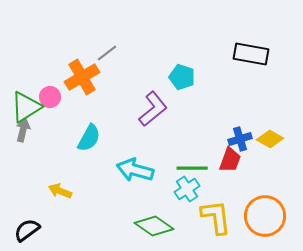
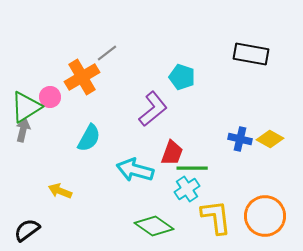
blue cross: rotated 30 degrees clockwise
red trapezoid: moved 58 px left, 7 px up
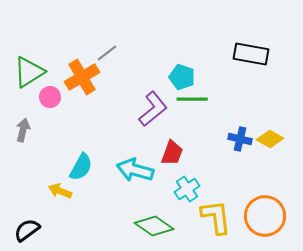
green triangle: moved 3 px right, 35 px up
cyan semicircle: moved 8 px left, 29 px down
green line: moved 69 px up
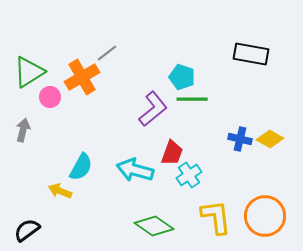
cyan cross: moved 2 px right, 14 px up
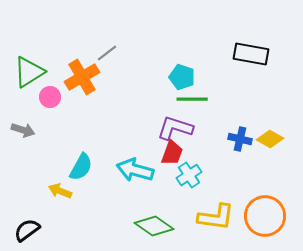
purple L-shape: moved 22 px right, 19 px down; rotated 123 degrees counterclockwise
gray arrow: rotated 95 degrees clockwise
yellow L-shape: rotated 105 degrees clockwise
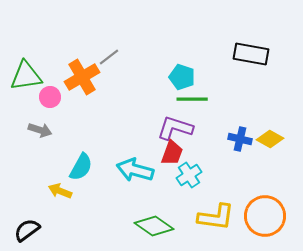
gray line: moved 2 px right, 4 px down
green triangle: moved 3 px left, 4 px down; rotated 24 degrees clockwise
gray arrow: moved 17 px right
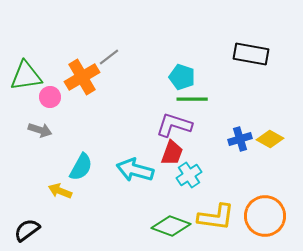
purple L-shape: moved 1 px left, 3 px up
blue cross: rotated 30 degrees counterclockwise
green diamond: moved 17 px right; rotated 15 degrees counterclockwise
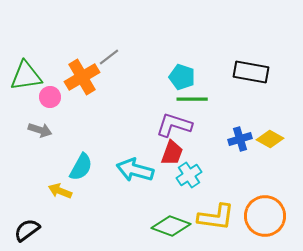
black rectangle: moved 18 px down
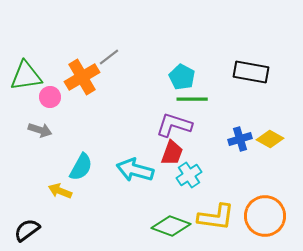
cyan pentagon: rotated 10 degrees clockwise
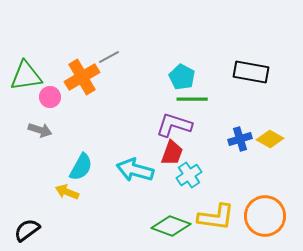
gray line: rotated 10 degrees clockwise
yellow arrow: moved 7 px right, 1 px down
